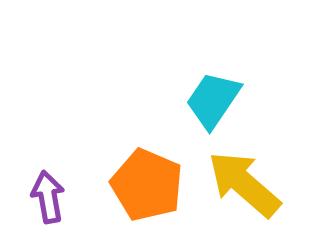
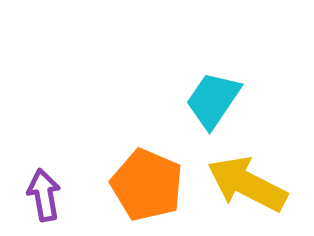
yellow arrow: moved 3 px right; rotated 14 degrees counterclockwise
purple arrow: moved 4 px left, 2 px up
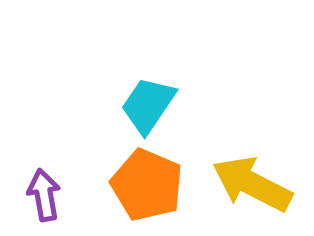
cyan trapezoid: moved 65 px left, 5 px down
yellow arrow: moved 5 px right
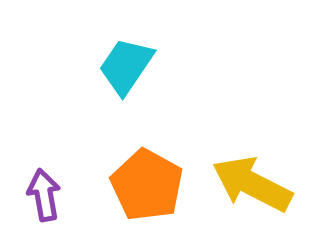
cyan trapezoid: moved 22 px left, 39 px up
orange pentagon: rotated 6 degrees clockwise
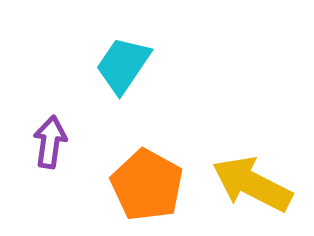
cyan trapezoid: moved 3 px left, 1 px up
purple arrow: moved 6 px right, 53 px up; rotated 18 degrees clockwise
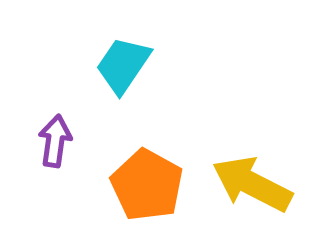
purple arrow: moved 5 px right, 1 px up
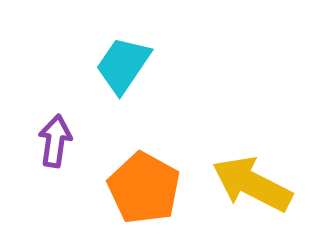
orange pentagon: moved 3 px left, 3 px down
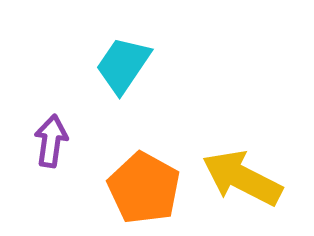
purple arrow: moved 4 px left
yellow arrow: moved 10 px left, 6 px up
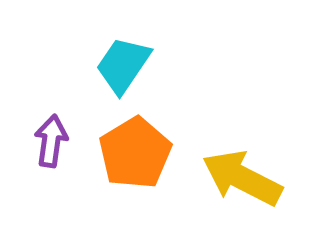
orange pentagon: moved 9 px left, 35 px up; rotated 12 degrees clockwise
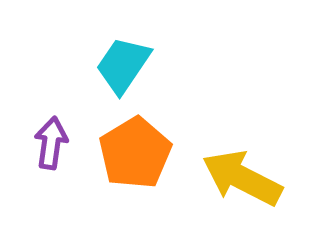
purple arrow: moved 2 px down
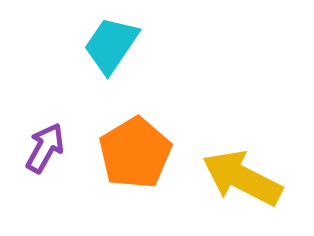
cyan trapezoid: moved 12 px left, 20 px up
purple arrow: moved 6 px left, 5 px down; rotated 21 degrees clockwise
